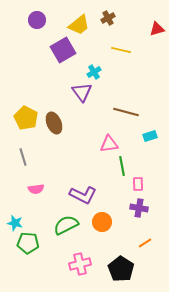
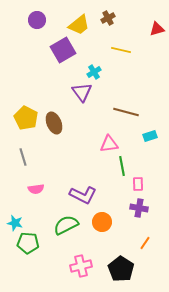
orange line: rotated 24 degrees counterclockwise
pink cross: moved 1 px right, 2 px down
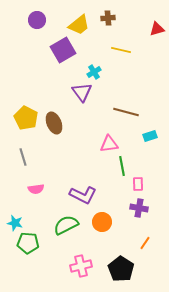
brown cross: rotated 24 degrees clockwise
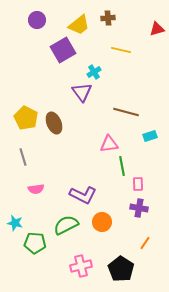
green pentagon: moved 7 px right
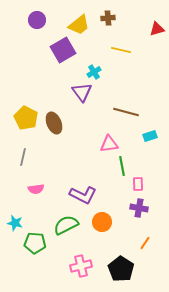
gray line: rotated 30 degrees clockwise
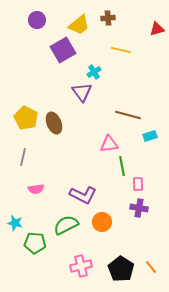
brown line: moved 2 px right, 3 px down
orange line: moved 6 px right, 24 px down; rotated 72 degrees counterclockwise
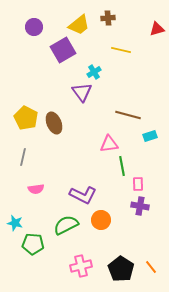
purple circle: moved 3 px left, 7 px down
purple cross: moved 1 px right, 2 px up
orange circle: moved 1 px left, 2 px up
green pentagon: moved 2 px left, 1 px down
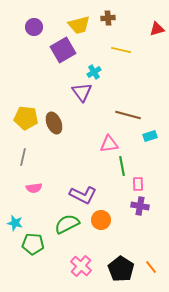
yellow trapezoid: rotated 25 degrees clockwise
yellow pentagon: rotated 20 degrees counterclockwise
pink semicircle: moved 2 px left, 1 px up
green semicircle: moved 1 px right, 1 px up
pink cross: rotated 35 degrees counterclockwise
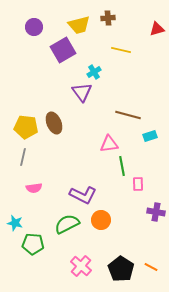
yellow pentagon: moved 9 px down
purple cross: moved 16 px right, 6 px down
orange line: rotated 24 degrees counterclockwise
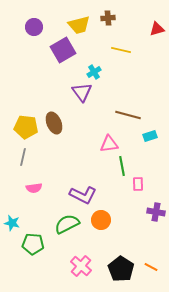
cyan star: moved 3 px left
